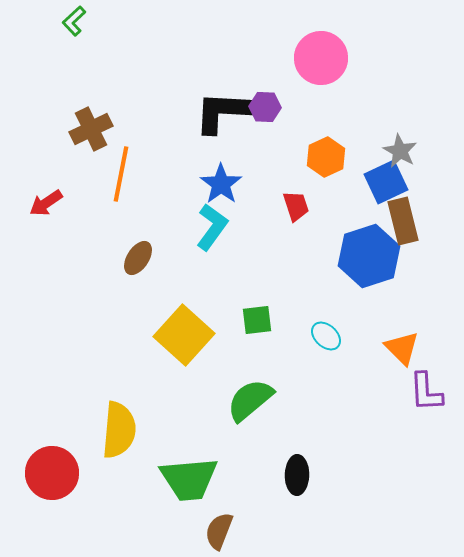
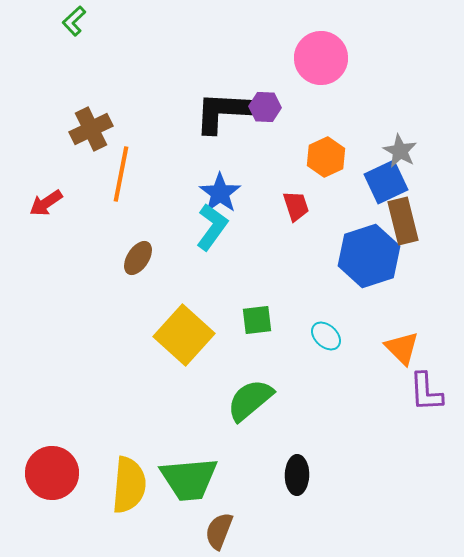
blue star: moved 1 px left, 9 px down
yellow semicircle: moved 10 px right, 55 px down
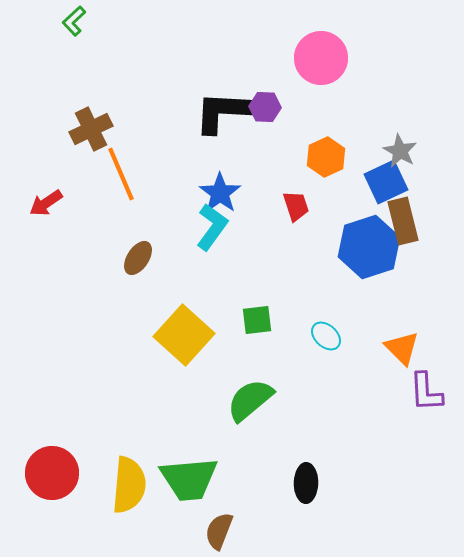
orange line: rotated 34 degrees counterclockwise
blue hexagon: moved 9 px up
black ellipse: moved 9 px right, 8 px down
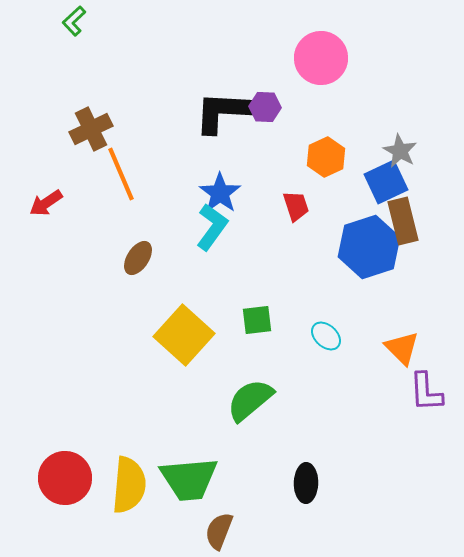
red circle: moved 13 px right, 5 px down
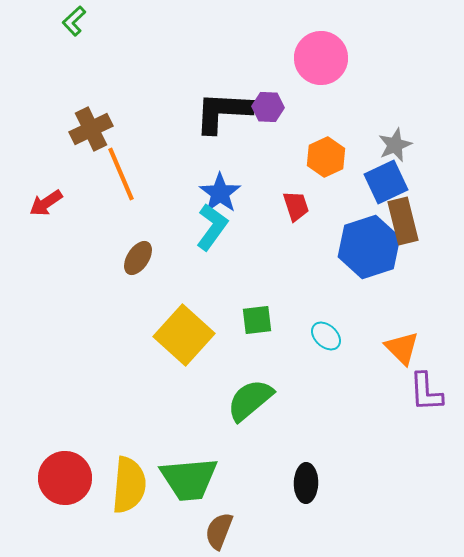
purple hexagon: moved 3 px right
gray star: moved 5 px left, 6 px up; rotated 20 degrees clockwise
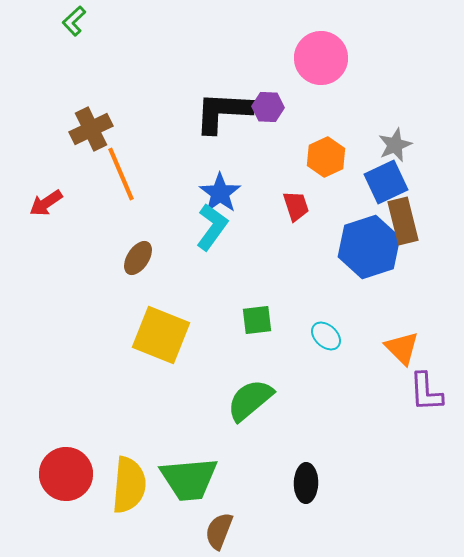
yellow square: moved 23 px left; rotated 20 degrees counterclockwise
red circle: moved 1 px right, 4 px up
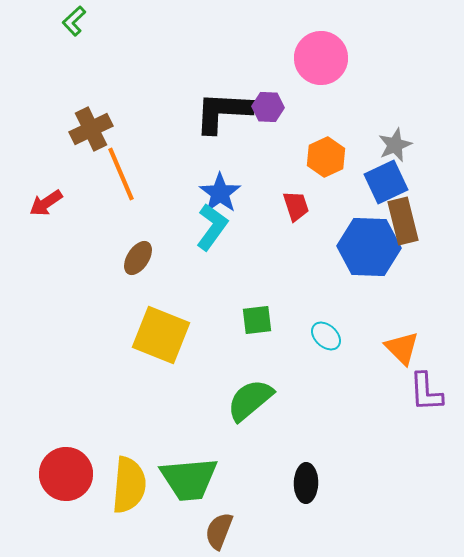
blue hexagon: rotated 20 degrees clockwise
